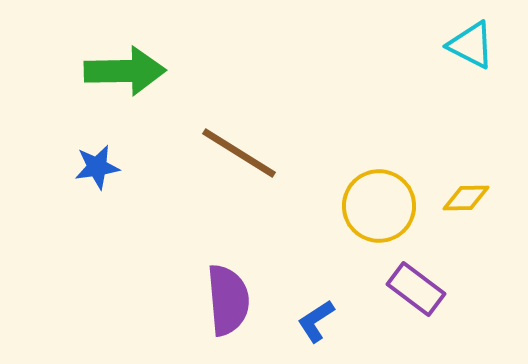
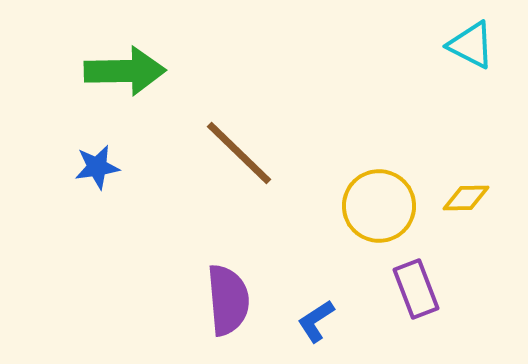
brown line: rotated 12 degrees clockwise
purple rectangle: rotated 32 degrees clockwise
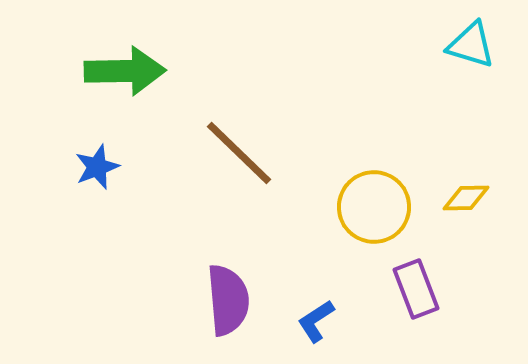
cyan triangle: rotated 10 degrees counterclockwise
blue star: rotated 12 degrees counterclockwise
yellow circle: moved 5 px left, 1 px down
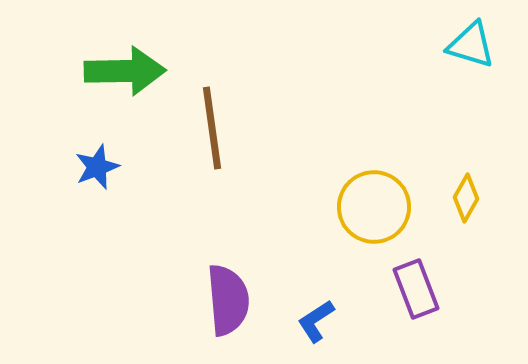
brown line: moved 27 px left, 25 px up; rotated 38 degrees clockwise
yellow diamond: rotated 60 degrees counterclockwise
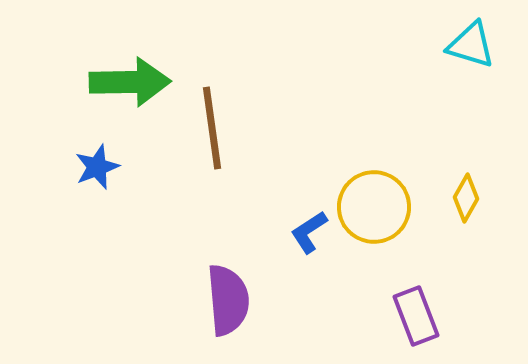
green arrow: moved 5 px right, 11 px down
purple rectangle: moved 27 px down
blue L-shape: moved 7 px left, 89 px up
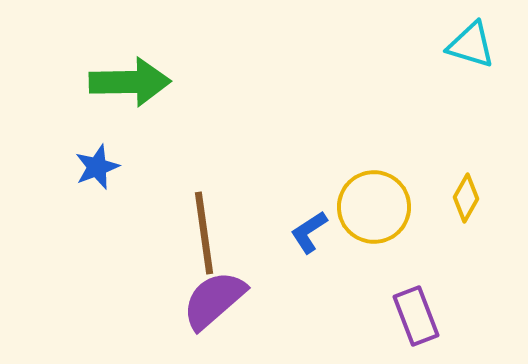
brown line: moved 8 px left, 105 px down
purple semicircle: moved 14 px left; rotated 126 degrees counterclockwise
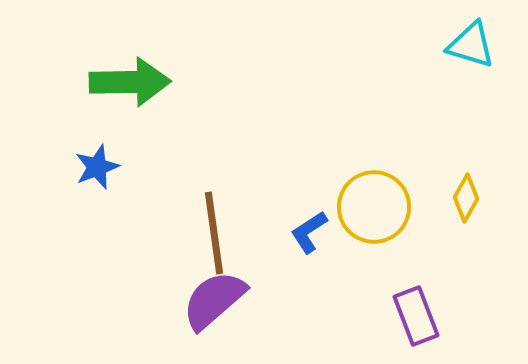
brown line: moved 10 px right
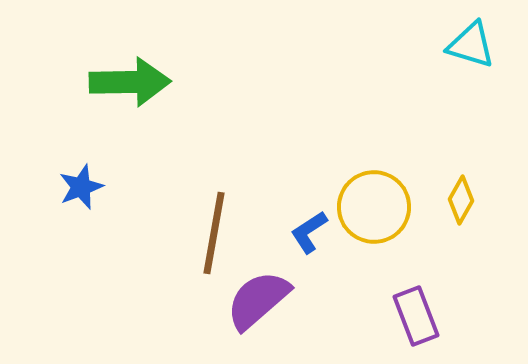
blue star: moved 16 px left, 20 px down
yellow diamond: moved 5 px left, 2 px down
brown line: rotated 18 degrees clockwise
purple semicircle: moved 44 px right
